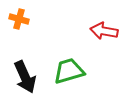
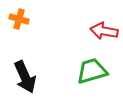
green trapezoid: moved 23 px right
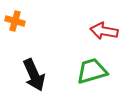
orange cross: moved 4 px left, 2 px down
black arrow: moved 9 px right, 2 px up
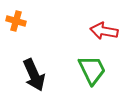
orange cross: moved 1 px right
green trapezoid: moved 1 px up; rotated 80 degrees clockwise
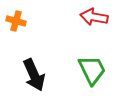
red arrow: moved 10 px left, 14 px up
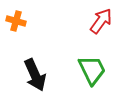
red arrow: moved 7 px right, 4 px down; rotated 116 degrees clockwise
black arrow: moved 1 px right
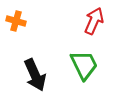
red arrow: moved 7 px left; rotated 12 degrees counterclockwise
green trapezoid: moved 8 px left, 5 px up
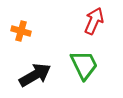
orange cross: moved 5 px right, 10 px down
black arrow: rotated 96 degrees counterclockwise
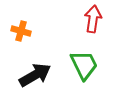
red arrow: moved 1 px left, 2 px up; rotated 16 degrees counterclockwise
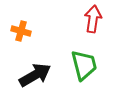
green trapezoid: rotated 12 degrees clockwise
